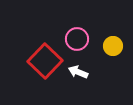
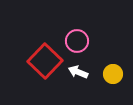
pink circle: moved 2 px down
yellow circle: moved 28 px down
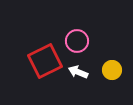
red square: rotated 20 degrees clockwise
yellow circle: moved 1 px left, 4 px up
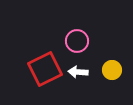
red square: moved 8 px down
white arrow: rotated 18 degrees counterclockwise
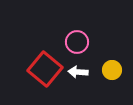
pink circle: moved 1 px down
red square: rotated 24 degrees counterclockwise
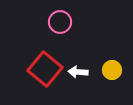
pink circle: moved 17 px left, 20 px up
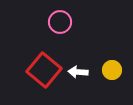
red square: moved 1 px left, 1 px down
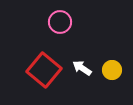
white arrow: moved 4 px right, 4 px up; rotated 30 degrees clockwise
